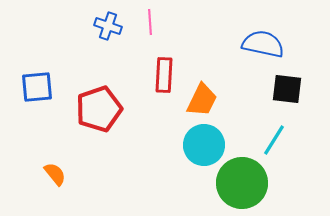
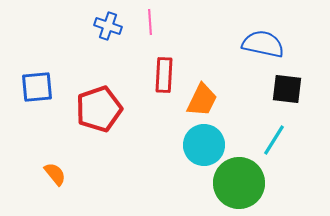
green circle: moved 3 px left
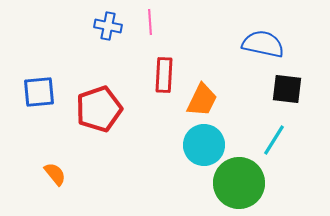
blue cross: rotated 8 degrees counterclockwise
blue square: moved 2 px right, 5 px down
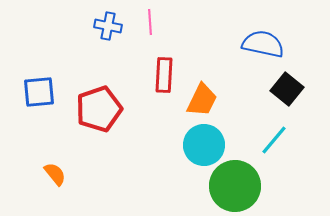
black square: rotated 32 degrees clockwise
cyan line: rotated 8 degrees clockwise
green circle: moved 4 px left, 3 px down
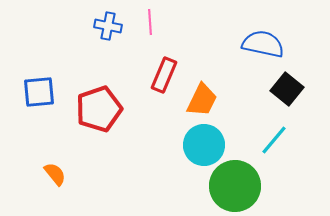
red rectangle: rotated 20 degrees clockwise
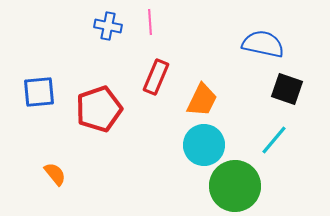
red rectangle: moved 8 px left, 2 px down
black square: rotated 20 degrees counterclockwise
